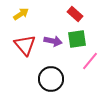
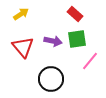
red triangle: moved 2 px left, 2 px down
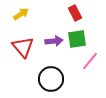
red rectangle: moved 1 px up; rotated 21 degrees clockwise
purple arrow: moved 1 px right; rotated 18 degrees counterclockwise
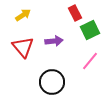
yellow arrow: moved 2 px right, 1 px down
green square: moved 13 px right, 9 px up; rotated 18 degrees counterclockwise
black circle: moved 1 px right, 3 px down
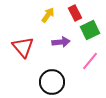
yellow arrow: moved 25 px right; rotated 21 degrees counterclockwise
purple arrow: moved 7 px right, 1 px down
